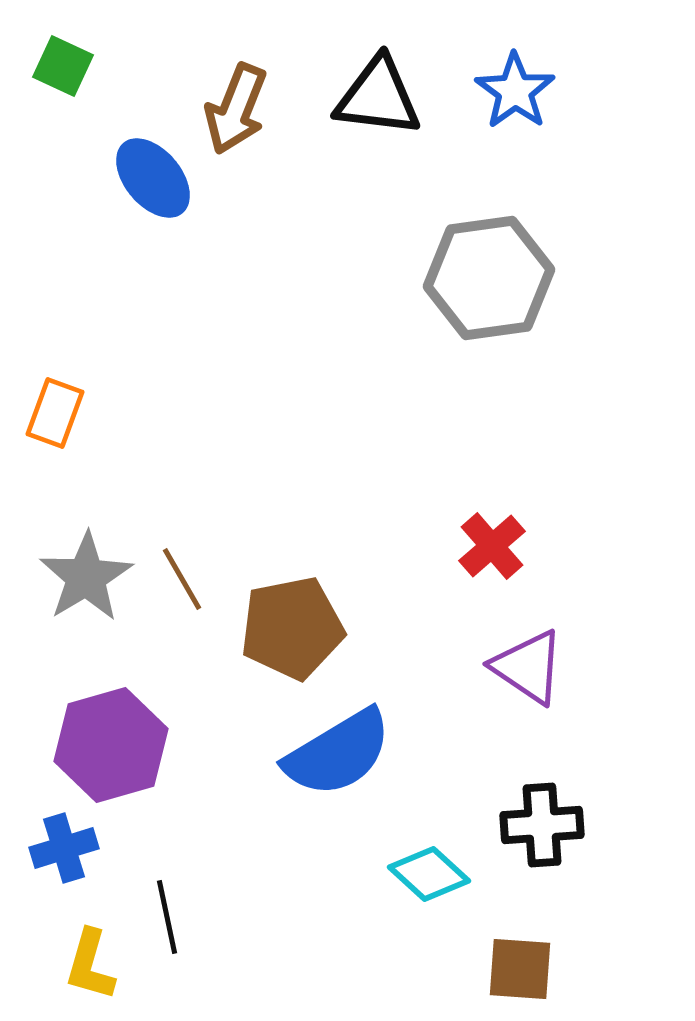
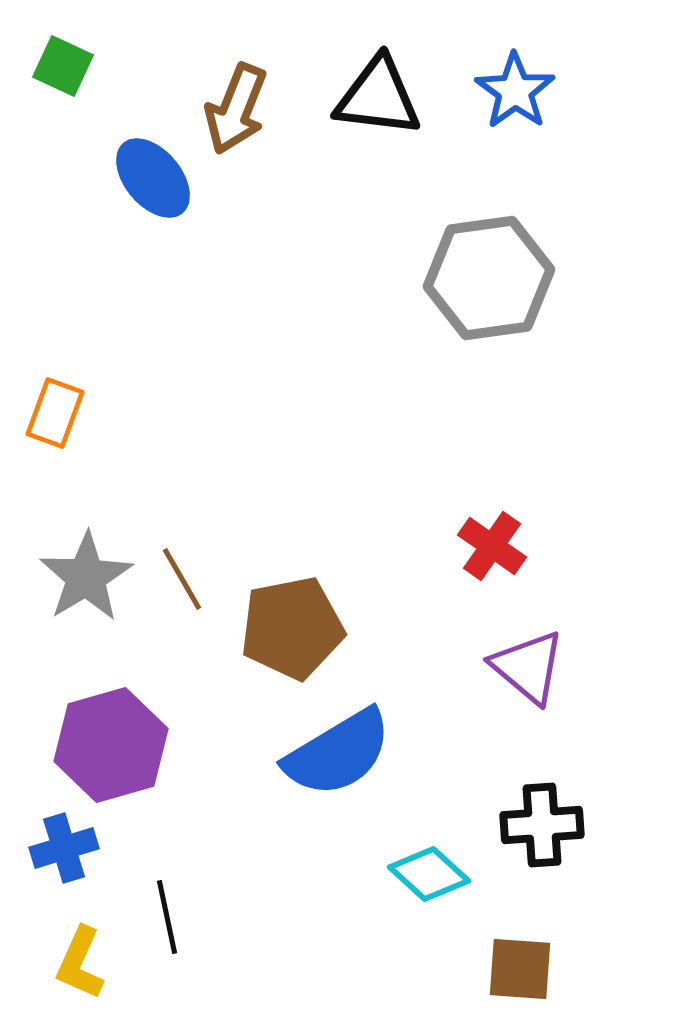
red cross: rotated 14 degrees counterclockwise
purple triangle: rotated 6 degrees clockwise
yellow L-shape: moved 10 px left, 2 px up; rotated 8 degrees clockwise
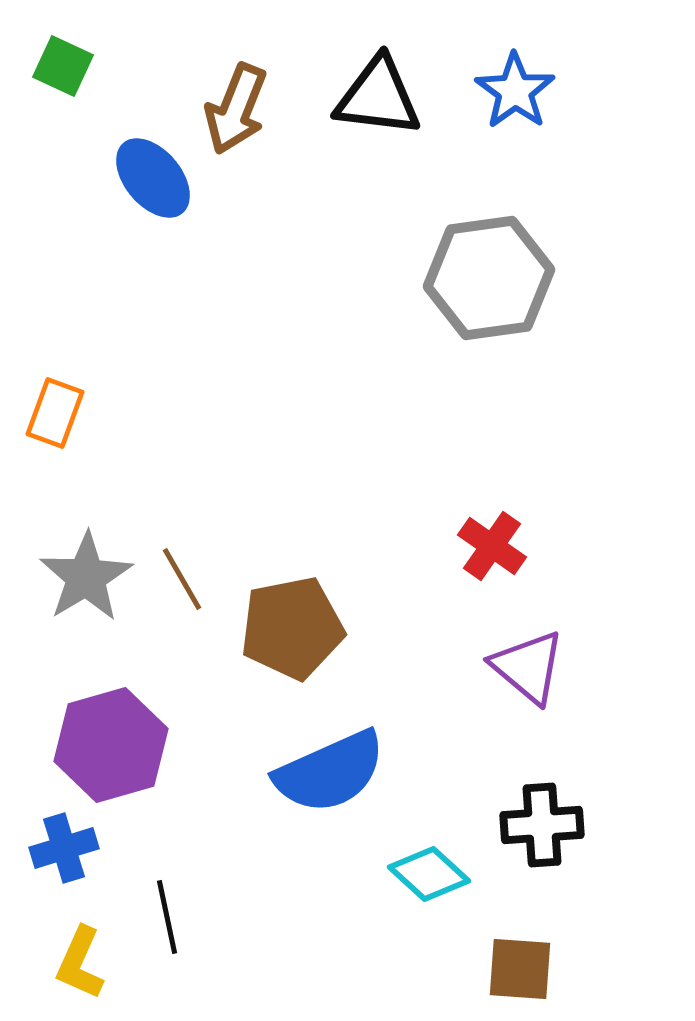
blue semicircle: moved 8 px left, 19 px down; rotated 7 degrees clockwise
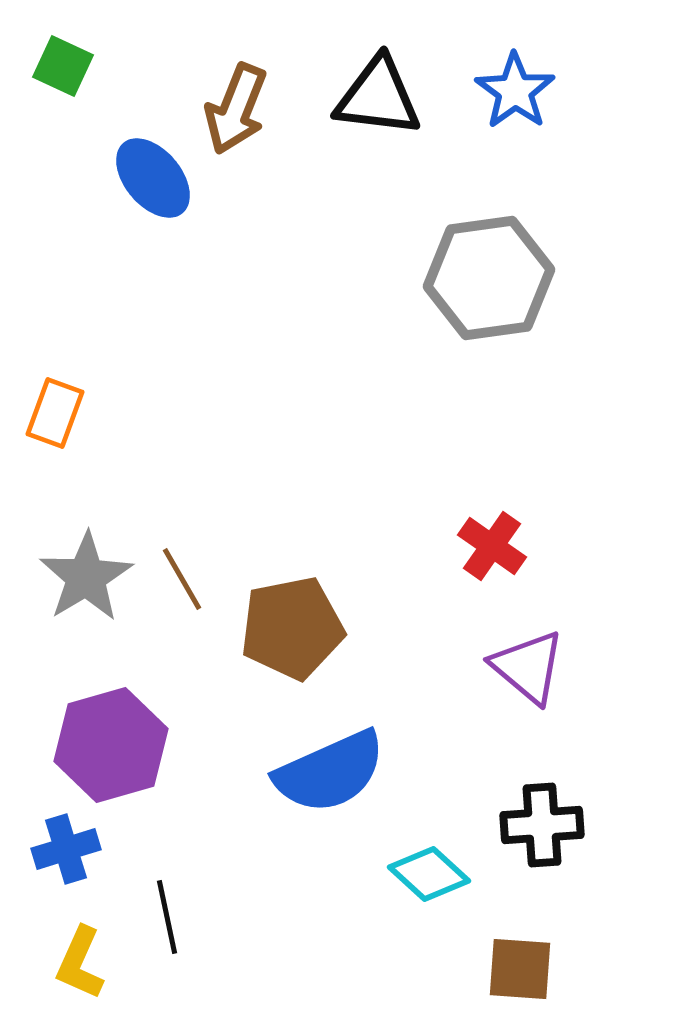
blue cross: moved 2 px right, 1 px down
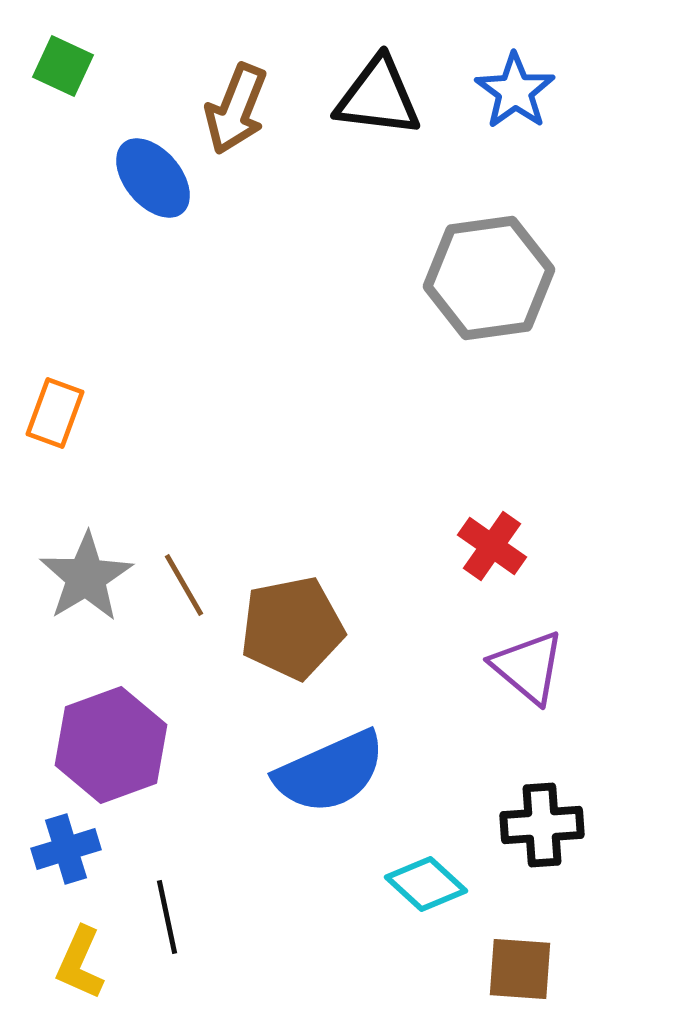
brown line: moved 2 px right, 6 px down
purple hexagon: rotated 4 degrees counterclockwise
cyan diamond: moved 3 px left, 10 px down
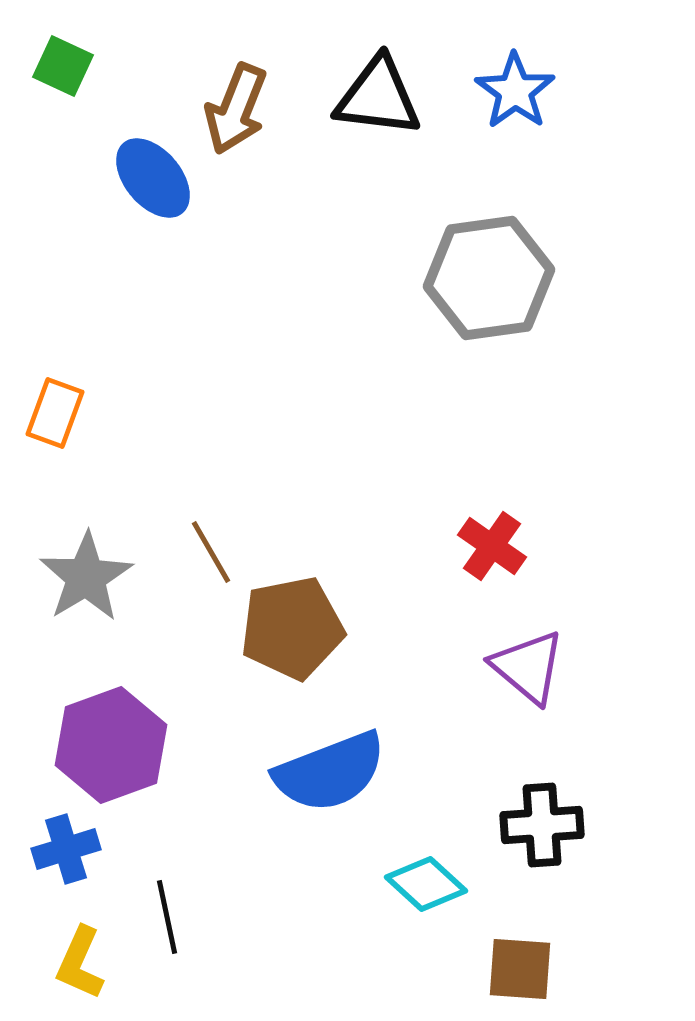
brown line: moved 27 px right, 33 px up
blue semicircle: rotated 3 degrees clockwise
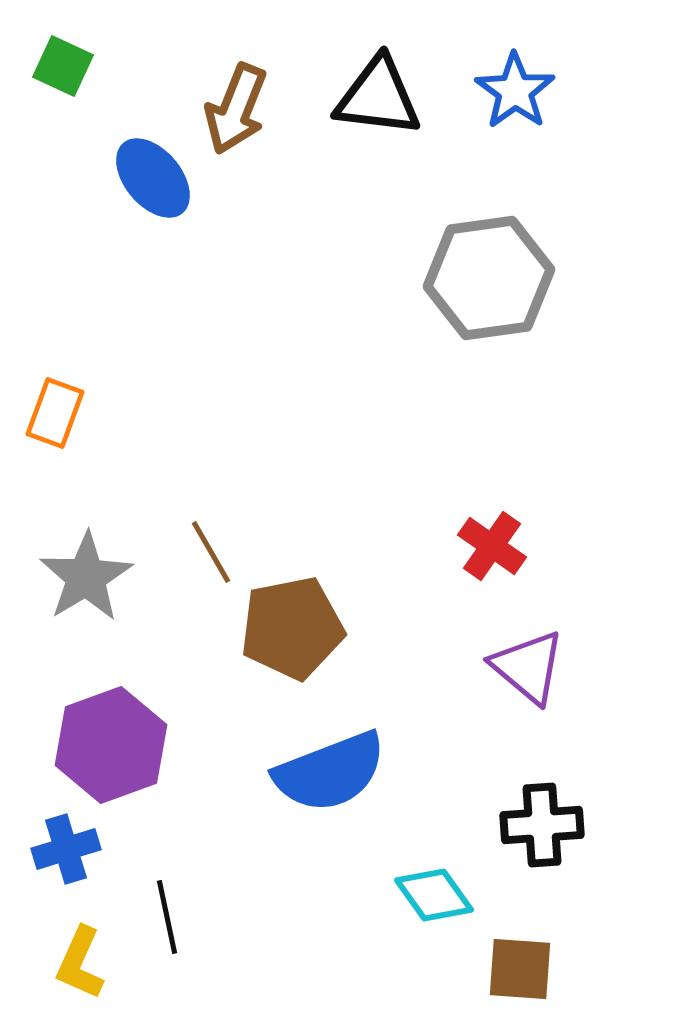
cyan diamond: moved 8 px right, 11 px down; rotated 12 degrees clockwise
